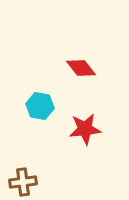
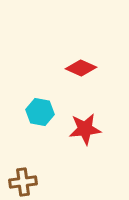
red diamond: rotated 28 degrees counterclockwise
cyan hexagon: moved 6 px down
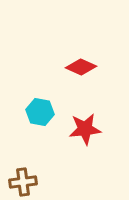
red diamond: moved 1 px up
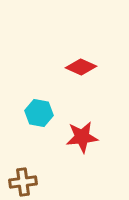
cyan hexagon: moved 1 px left, 1 px down
red star: moved 3 px left, 8 px down
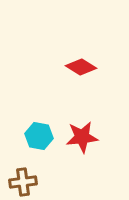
red diamond: rotated 8 degrees clockwise
cyan hexagon: moved 23 px down
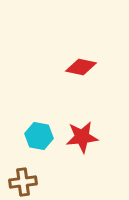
red diamond: rotated 20 degrees counterclockwise
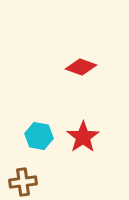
red diamond: rotated 8 degrees clockwise
red star: moved 1 px right; rotated 28 degrees counterclockwise
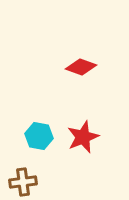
red star: rotated 12 degrees clockwise
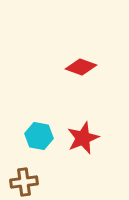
red star: moved 1 px down
brown cross: moved 1 px right
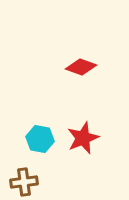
cyan hexagon: moved 1 px right, 3 px down
